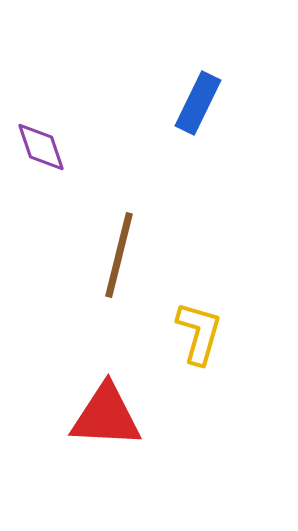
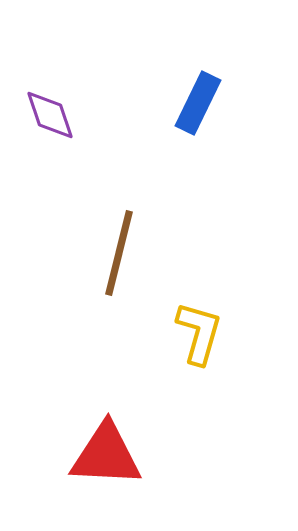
purple diamond: moved 9 px right, 32 px up
brown line: moved 2 px up
red triangle: moved 39 px down
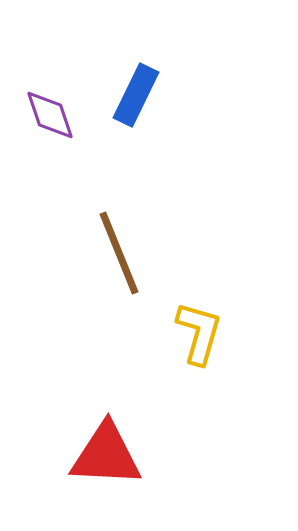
blue rectangle: moved 62 px left, 8 px up
brown line: rotated 36 degrees counterclockwise
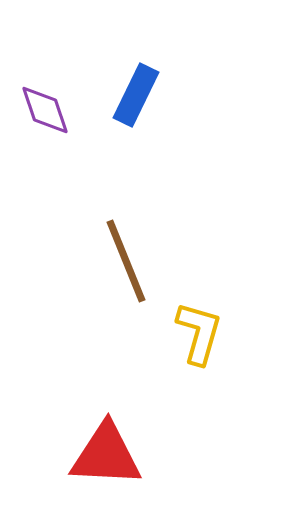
purple diamond: moved 5 px left, 5 px up
brown line: moved 7 px right, 8 px down
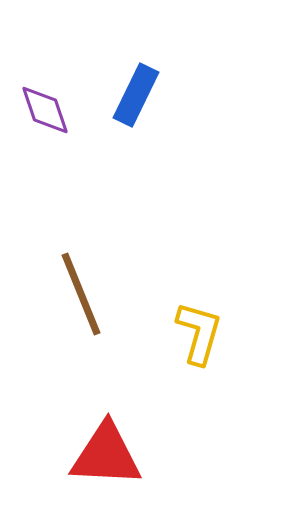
brown line: moved 45 px left, 33 px down
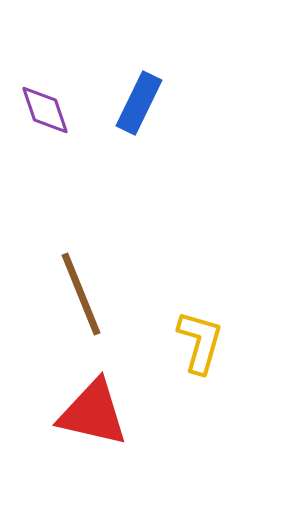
blue rectangle: moved 3 px right, 8 px down
yellow L-shape: moved 1 px right, 9 px down
red triangle: moved 13 px left, 42 px up; rotated 10 degrees clockwise
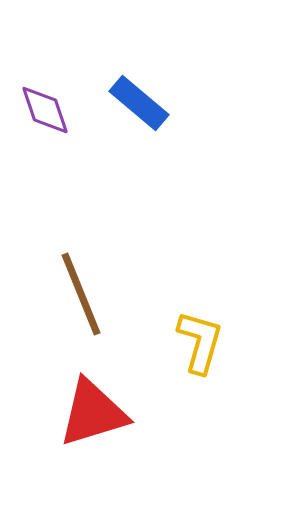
blue rectangle: rotated 76 degrees counterclockwise
red triangle: rotated 30 degrees counterclockwise
